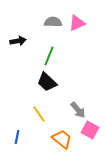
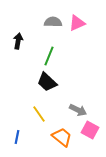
black arrow: rotated 70 degrees counterclockwise
gray arrow: rotated 24 degrees counterclockwise
orange trapezoid: moved 2 px up
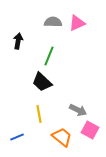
black trapezoid: moved 5 px left
yellow line: rotated 24 degrees clockwise
blue line: rotated 56 degrees clockwise
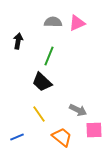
yellow line: rotated 24 degrees counterclockwise
pink square: moved 4 px right; rotated 30 degrees counterclockwise
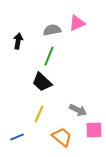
gray semicircle: moved 1 px left, 8 px down; rotated 12 degrees counterclockwise
yellow line: rotated 60 degrees clockwise
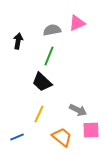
pink square: moved 3 px left
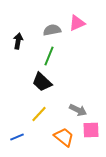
yellow line: rotated 18 degrees clockwise
orange trapezoid: moved 2 px right
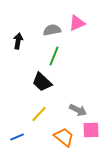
green line: moved 5 px right
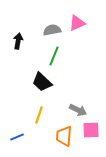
yellow line: moved 1 px down; rotated 24 degrees counterclockwise
orange trapezoid: moved 1 px up; rotated 125 degrees counterclockwise
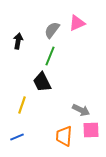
gray semicircle: rotated 42 degrees counterclockwise
green line: moved 4 px left
black trapezoid: rotated 20 degrees clockwise
gray arrow: moved 3 px right
yellow line: moved 17 px left, 10 px up
